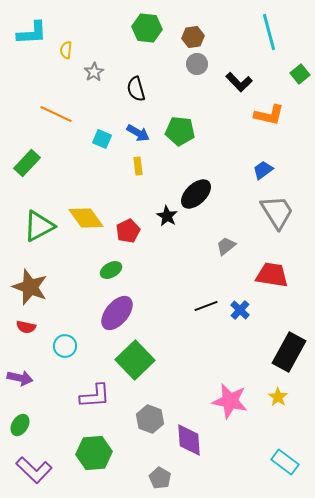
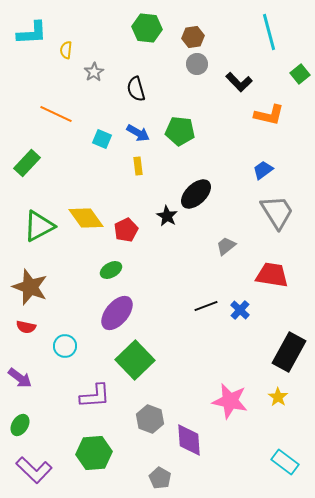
red pentagon at (128, 231): moved 2 px left, 1 px up
purple arrow at (20, 378): rotated 25 degrees clockwise
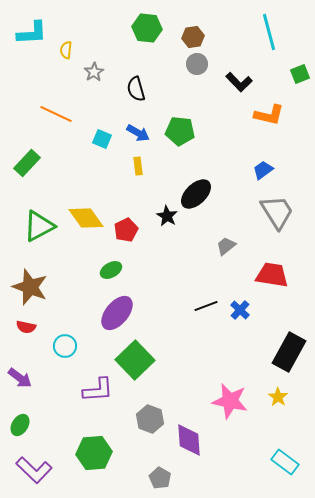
green square at (300, 74): rotated 18 degrees clockwise
purple L-shape at (95, 396): moved 3 px right, 6 px up
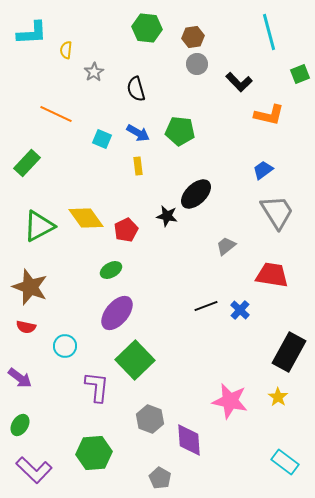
black star at (167, 216): rotated 20 degrees counterclockwise
purple L-shape at (98, 390): moved 1 px left, 3 px up; rotated 80 degrees counterclockwise
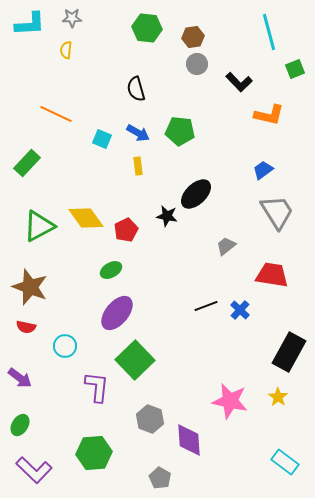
cyan L-shape at (32, 33): moved 2 px left, 9 px up
gray star at (94, 72): moved 22 px left, 54 px up; rotated 30 degrees clockwise
green square at (300, 74): moved 5 px left, 5 px up
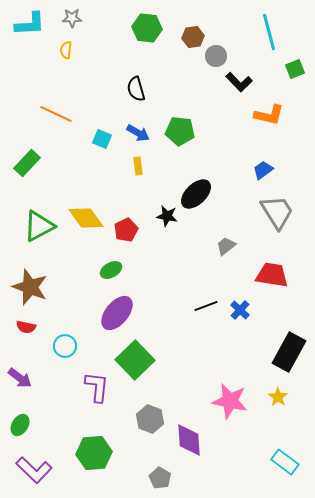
gray circle at (197, 64): moved 19 px right, 8 px up
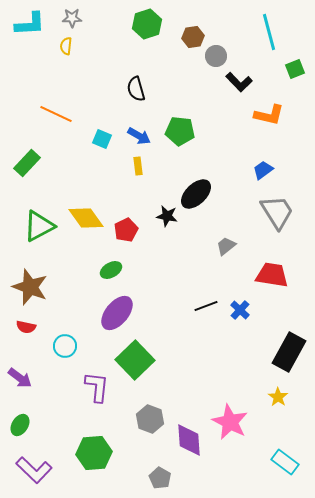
green hexagon at (147, 28): moved 4 px up; rotated 24 degrees counterclockwise
yellow semicircle at (66, 50): moved 4 px up
blue arrow at (138, 133): moved 1 px right, 3 px down
pink star at (230, 401): moved 21 px down; rotated 15 degrees clockwise
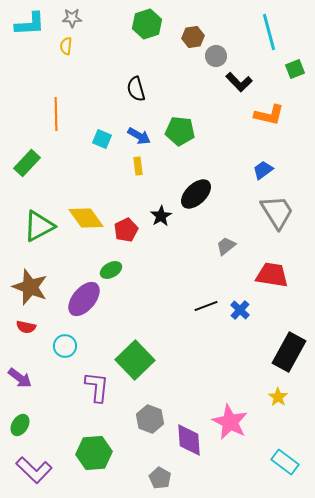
orange line at (56, 114): rotated 64 degrees clockwise
black star at (167, 216): moved 6 px left; rotated 30 degrees clockwise
purple ellipse at (117, 313): moved 33 px left, 14 px up
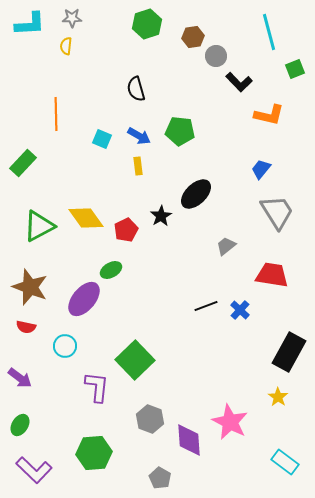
green rectangle at (27, 163): moved 4 px left
blue trapezoid at (263, 170): moved 2 px left, 1 px up; rotated 15 degrees counterclockwise
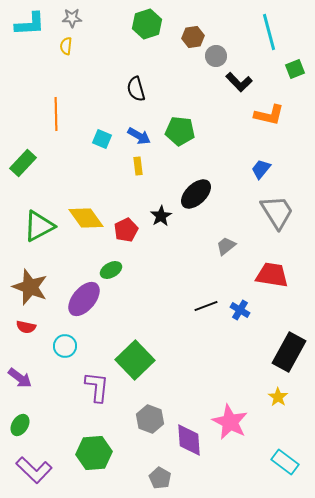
blue cross at (240, 310): rotated 12 degrees counterclockwise
